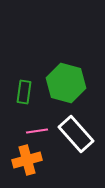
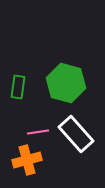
green rectangle: moved 6 px left, 5 px up
pink line: moved 1 px right, 1 px down
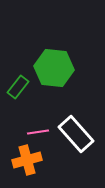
green hexagon: moved 12 px left, 15 px up; rotated 9 degrees counterclockwise
green rectangle: rotated 30 degrees clockwise
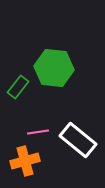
white rectangle: moved 2 px right, 6 px down; rotated 9 degrees counterclockwise
orange cross: moved 2 px left, 1 px down
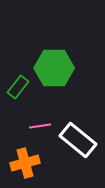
green hexagon: rotated 6 degrees counterclockwise
pink line: moved 2 px right, 6 px up
orange cross: moved 2 px down
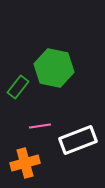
green hexagon: rotated 12 degrees clockwise
white rectangle: rotated 60 degrees counterclockwise
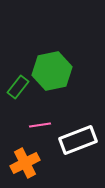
green hexagon: moved 2 px left, 3 px down; rotated 24 degrees counterclockwise
pink line: moved 1 px up
orange cross: rotated 12 degrees counterclockwise
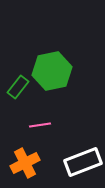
white rectangle: moved 5 px right, 22 px down
